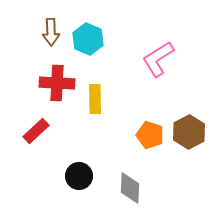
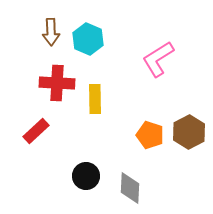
black circle: moved 7 px right
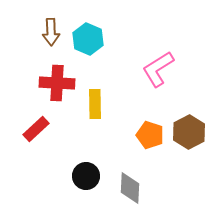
pink L-shape: moved 10 px down
yellow rectangle: moved 5 px down
red rectangle: moved 2 px up
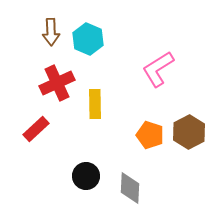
red cross: rotated 28 degrees counterclockwise
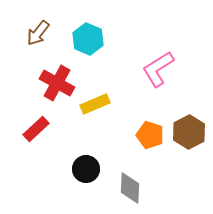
brown arrow: moved 13 px left, 1 px down; rotated 40 degrees clockwise
red cross: rotated 36 degrees counterclockwise
yellow rectangle: rotated 68 degrees clockwise
black circle: moved 7 px up
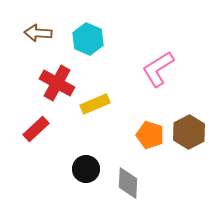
brown arrow: rotated 56 degrees clockwise
gray diamond: moved 2 px left, 5 px up
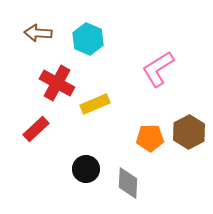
orange pentagon: moved 3 px down; rotated 20 degrees counterclockwise
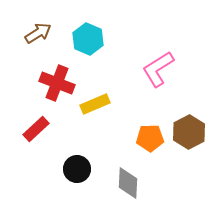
brown arrow: rotated 144 degrees clockwise
red cross: rotated 8 degrees counterclockwise
black circle: moved 9 px left
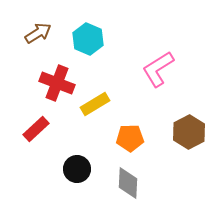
yellow rectangle: rotated 8 degrees counterclockwise
orange pentagon: moved 20 px left
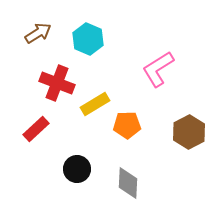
orange pentagon: moved 3 px left, 13 px up
